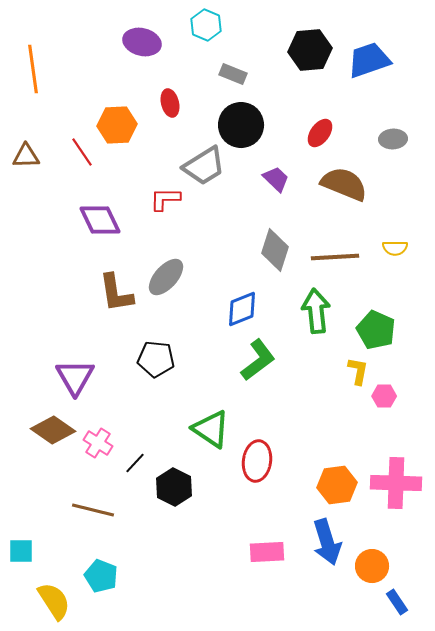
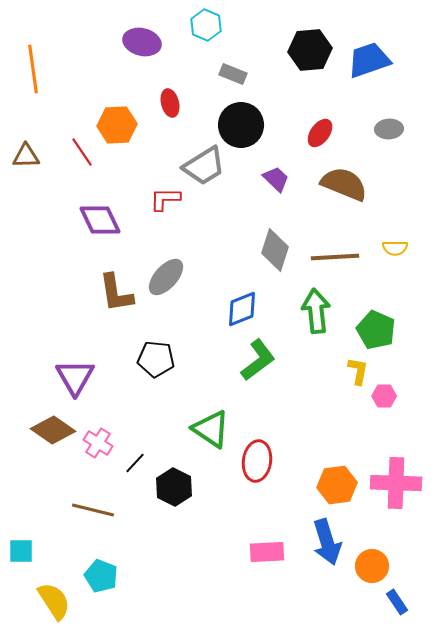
gray ellipse at (393, 139): moved 4 px left, 10 px up
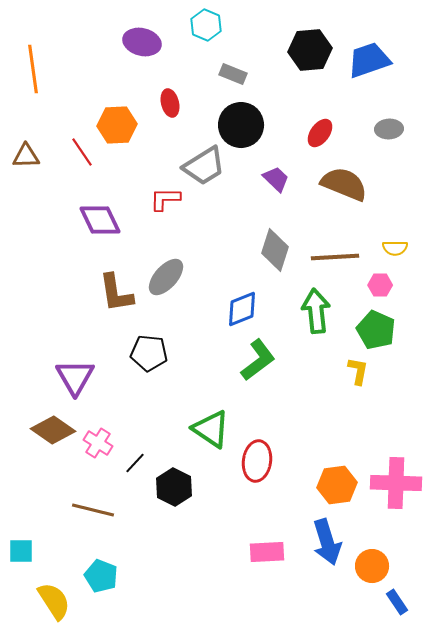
black pentagon at (156, 359): moved 7 px left, 6 px up
pink hexagon at (384, 396): moved 4 px left, 111 px up
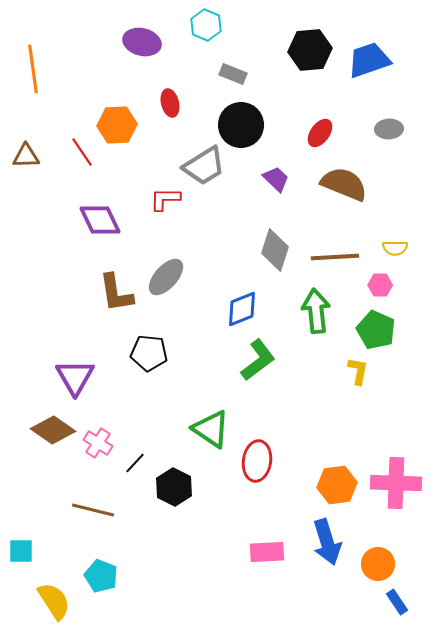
orange circle at (372, 566): moved 6 px right, 2 px up
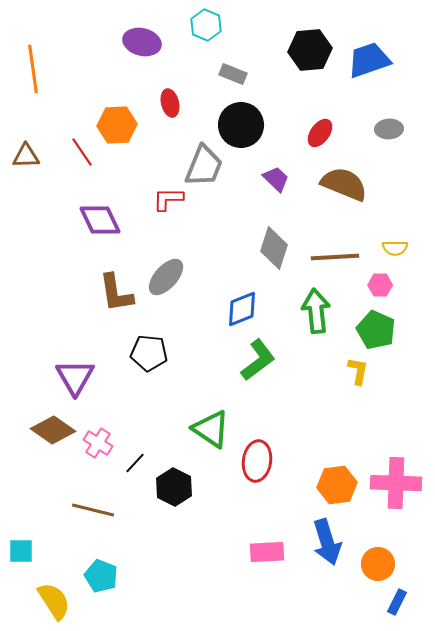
gray trapezoid at (204, 166): rotated 36 degrees counterclockwise
red L-shape at (165, 199): moved 3 px right
gray diamond at (275, 250): moved 1 px left, 2 px up
blue rectangle at (397, 602): rotated 60 degrees clockwise
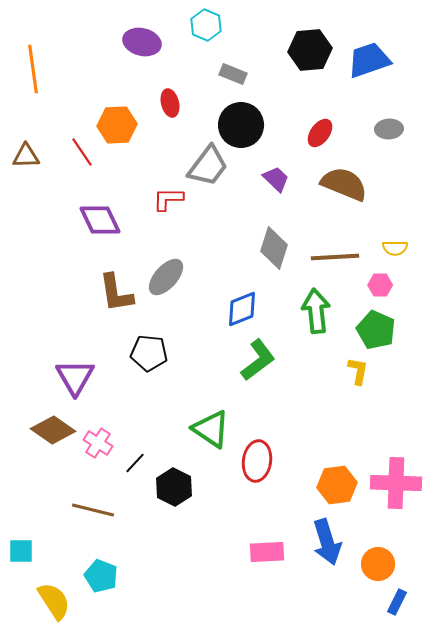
gray trapezoid at (204, 166): moved 4 px right; rotated 15 degrees clockwise
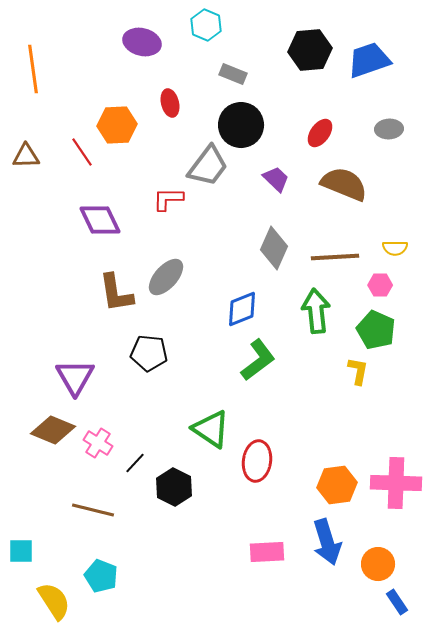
gray diamond at (274, 248): rotated 6 degrees clockwise
brown diamond at (53, 430): rotated 12 degrees counterclockwise
blue rectangle at (397, 602): rotated 60 degrees counterclockwise
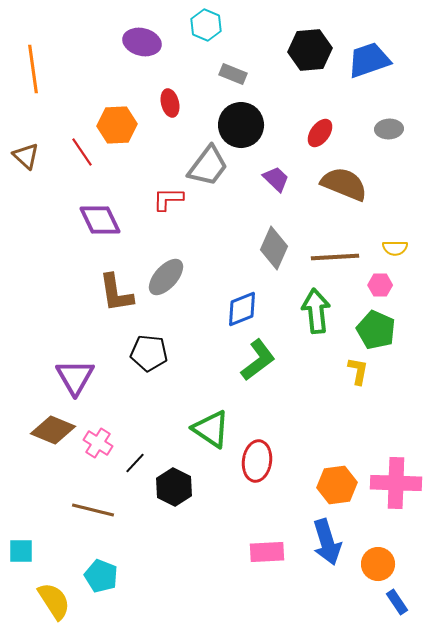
brown triangle at (26, 156): rotated 44 degrees clockwise
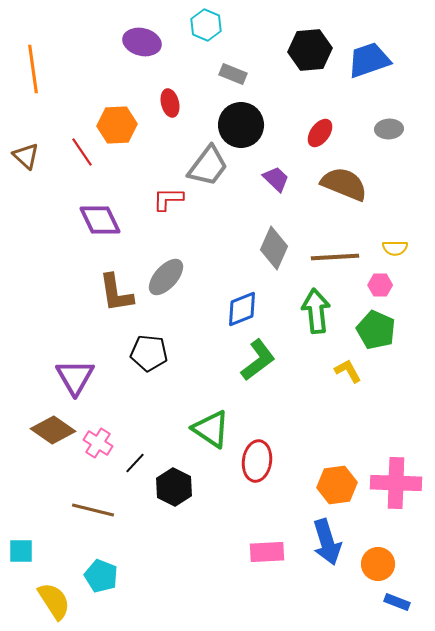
yellow L-shape at (358, 371): moved 10 px left; rotated 40 degrees counterclockwise
brown diamond at (53, 430): rotated 12 degrees clockwise
blue rectangle at (397, 602): rotated 35 degrees counterclockwise
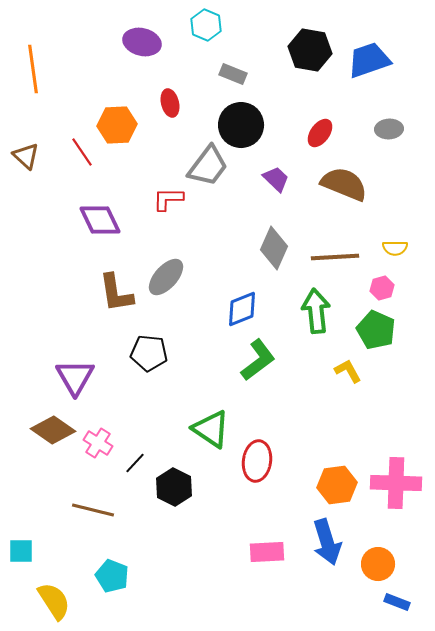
black hexagon at (310, 50): rotated 15 degrees clockwise
pink hexagon at (380, 285): moved 2 px right, 3 px down; rotated 15 degrees counterclockwise
cyan pentagon at (101, 576): moved 11 px right
